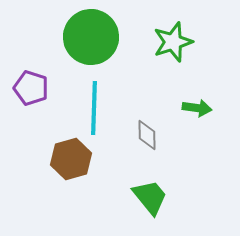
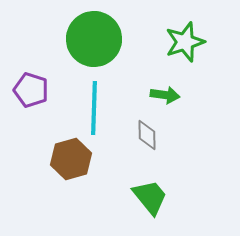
green circle: moved 3 px right, 2 px down
green star: moved 12 px right
purple pentagon: moved 2 px down
green arrow: moved 32 px left, 13 px up
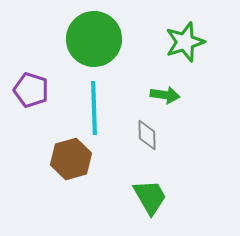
cyan line: rotated 4 degrees counterclockwise
green trapezoid: rotated 9 degrees clockwise
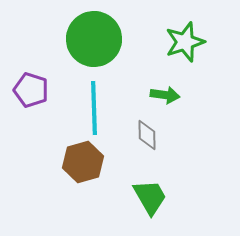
brown hexagon: moved 12 px right, 3 px down
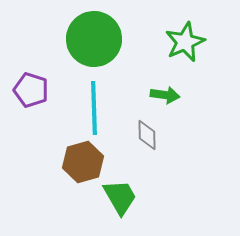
green star: rotated 6 degrees counterclockwise
green trapezoid: moved 30 px left
